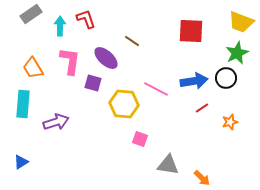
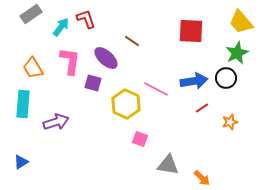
yellow trapezoid: rotated 28 degrees clockwise
cyan arrow: moved 1 px right, 1 px down; rotated 36 degrees clockwise
yellow hexagon: moved 2 px right; rotated 20 degrees clockwise
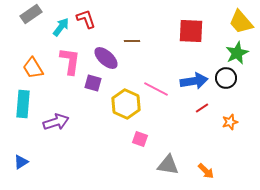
brown line: rotated 35 degrees counterclockwise
orange arrow: moved 4 px right, 7 px up
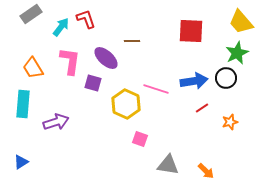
pink line: rotated 10 degrees counterclockwise
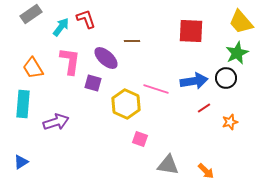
red line: moved 2 px right
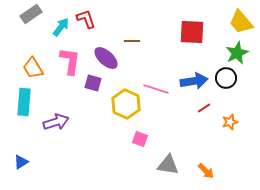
red square: moved 1 px right, 1 px down
cyan rectangle: moved 1 px right, 2 px up
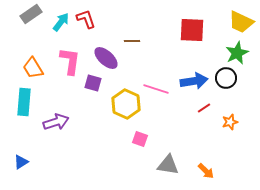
yellow trapezoid: rotated 24 degrees counterclockwise
cyan arrow: moved 5 px up
red square: moved 2 px up
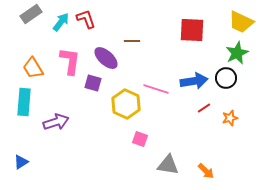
orange star: moved 4 px up
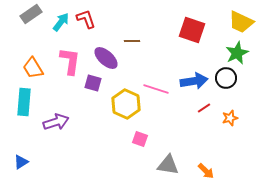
red square: rotated 16 degrees clockwise
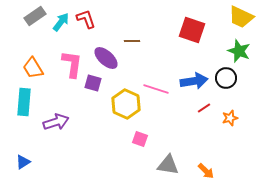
gray rectangle: moved 4 px right, 2 px down
yellow trapezoid: moved 5 px up
green star: moved 2 px right, 2 px up; rotated 25 degrees counterclockwise
pink L-shape: moved 2 px right, 3 px down
blue triangle: moved 2 px right
